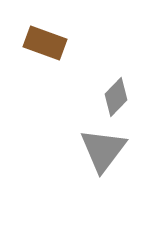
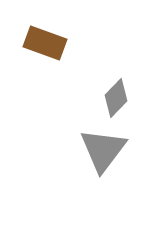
gray diamond: moved 1 px down
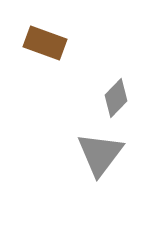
gray triangle: moved 3 px left, 4 px down
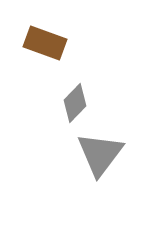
gray diamond: moved 41 px left, 5 px down
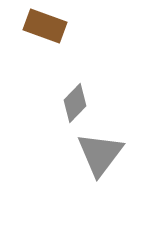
brown rectangle: moved 17 px up
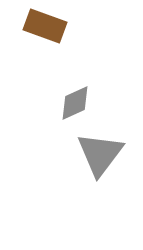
gray diamond: rotated 21 degrees clockwise
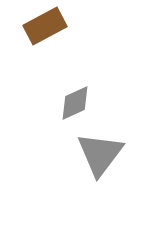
brown rectangle: rotated 48 degrees counterclockwise
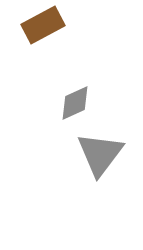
brown rectangle: moved 2 px left, 1 px up
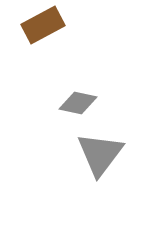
gray diamond: moved 3 px right; rotated 36 degrees clockwise
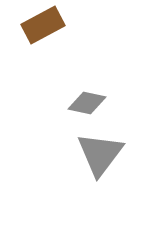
gray diamond: moved 9 px right
